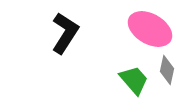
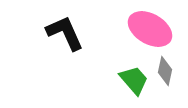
black L-shape: rotated 57 degrees counterclockwise
gray diamond: moved 2 px left, 1 px down
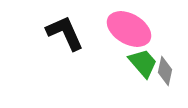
pink ellipse: moved 21 px left
green trapezoid: moved 9 px right, 17 px up
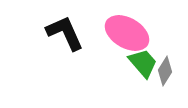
pink ellipse: moved 2 px left, 4 px down
gray diamond: rotated 20 degrees clockwise
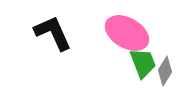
black L-shape: moved 12 px left
green trapezoid: rotated 20 degrees clockwise
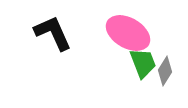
pink ellipse: moved 1 px right
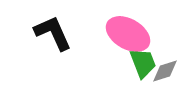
pink ellipse: moved 1 px down
gray diamond: rotated 40 degrees clockwise
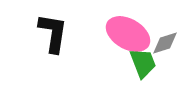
black L-shape: rotated 33 degrees clockwise
gray diamond: moved 28 px up
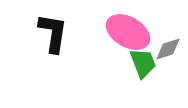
pink ellipse: moved 2 px up
gray diamond: moved 3 px right, 6 px down
